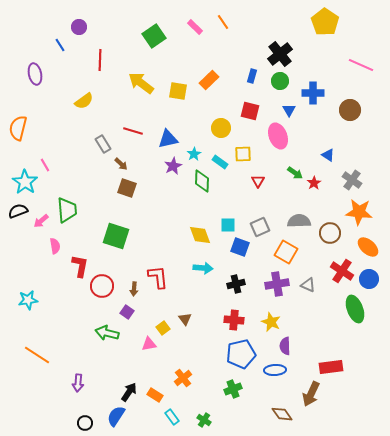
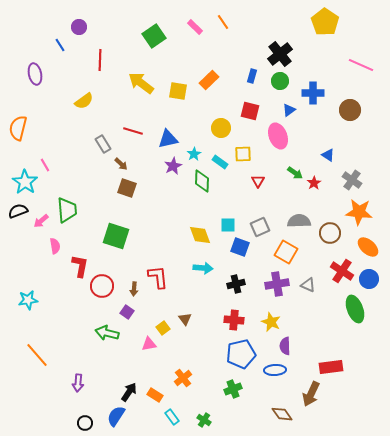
blue triangle at (289, 110): rotated 24 degrees clockwise
orange line at (37, 355): rotated 16 degrees clockwise
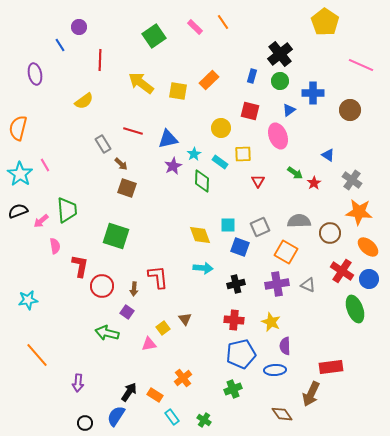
cyan star at (25, 182): moved 5 px left, 8 px up
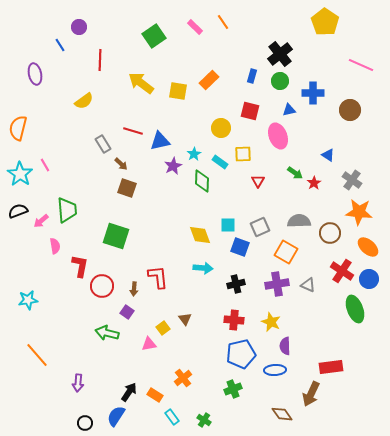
blue triangle at (289, 110): rotated 24 degrees clockwise
blue triangle at (168, 139): moved 8 px left, 2 px down
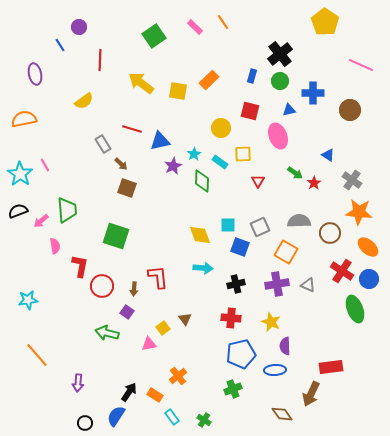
orange semicircle at (18, 128): moved 6 px right, 9 px up; rotated 65 degrees clockwise
red line at (133, 131): moved 1 px left, 2 px up
red cross at (234, 320): moved 3 px left, 2 px up
orange cross at (183, 378): moved 5 px left, 2 px up
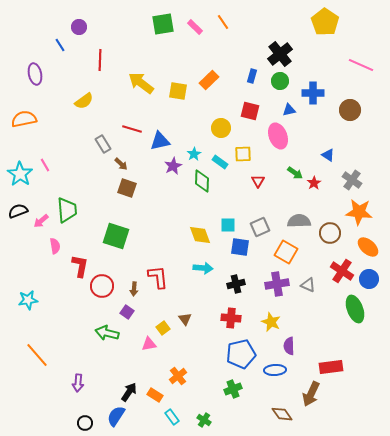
green square at (154, 36): moved 9 px right, 12 px up; rotated 25 degrees clockwise
blue square at (240, 247): rotated 12 degrees counterclockwise
purple semicircle at (285, 346): moved 4 px right
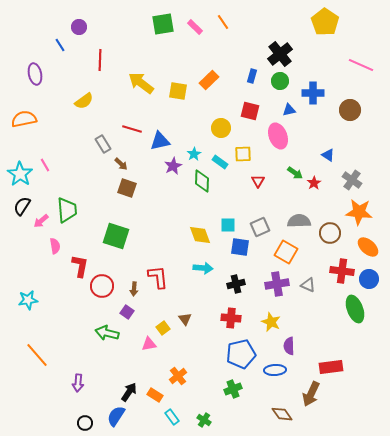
black semicircle at (18, 211): moved 4 px right, 5 px up; rotated 36 degrees counterclockwise
red cross at (342, 271): rotated 25 degrees counterclockwise
